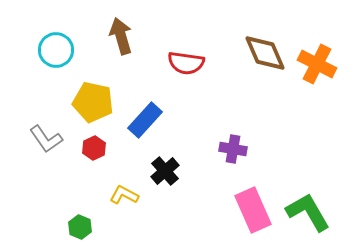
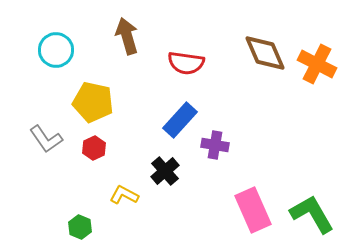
brown arrow: moved 6 px right
blue rectangle: moved 35 px right
purple cross: moved 18 px left, 4 px up
green L-shape: moved 4 px right, 2 px down
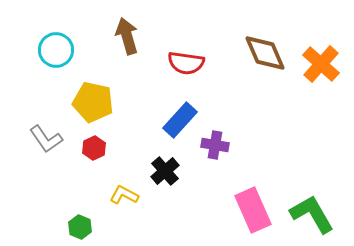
orange cross: moved 4 px right; rotated 15 degrees clockwise
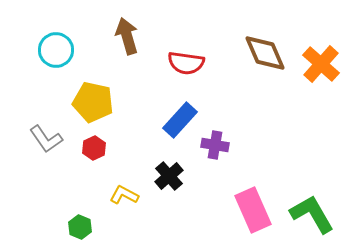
black cross: moved 4 px right, 5 px down
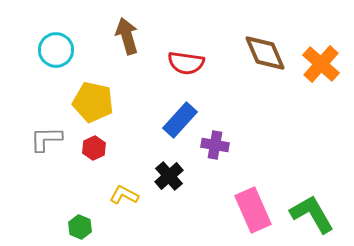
gray L-shape: rotated 124 degrees clockwise
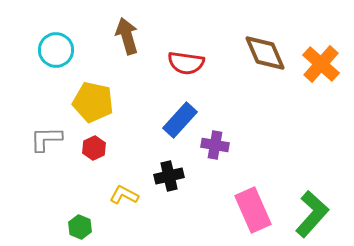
black cross: rotated 28 degrees clockwise
green L-shape: rotated 72 degrees clockwise
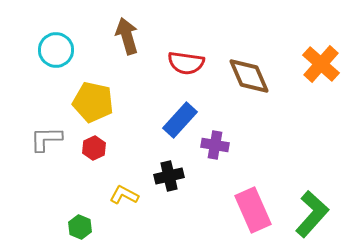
brown diamond: moved 16 px left, 23 px down
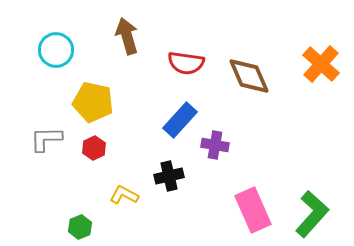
green hexagon: rotated 15 degrees clockwise
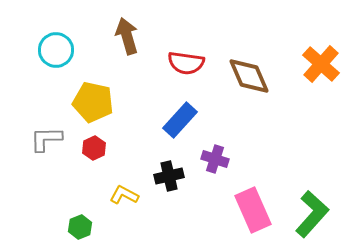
purple cross: moved 14 px down; rotated 8 degrees clockwise
